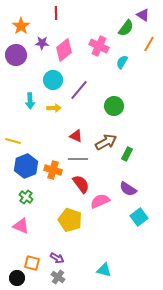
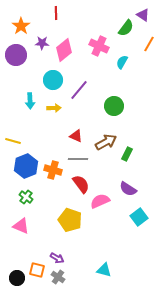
orange square: moved 5 px right, 7 px down
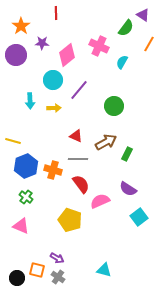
pink diamond: moved 3 px right, 5 px down
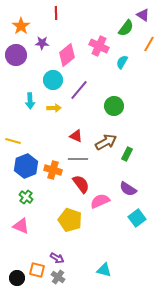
cyan square: moved 2 px left, 1 px down
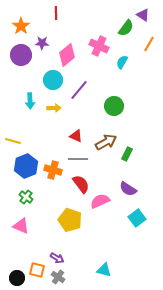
purple circle: moved 5 px right
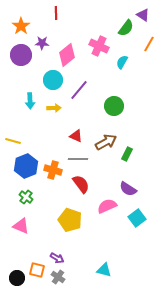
pink semicircle: moved 7 px right, 5 px down
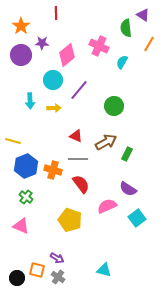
green semicircle: rotated 138 degrees clockwise
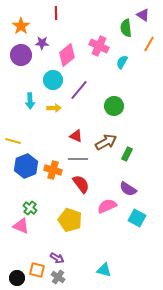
green cross: moved 4 px right, 11 px down
cyan square: rotated 24 degrees counterclockwise
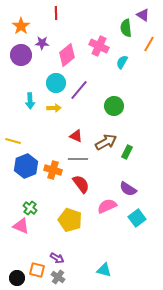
cyan circle: moved 3 px right, 3 px down
green rectangle: moved 2 px up
cyan square: rotated 24 degrees clockwise
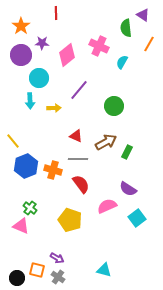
cyan circle: moved 17 px left, 5 px up
yellow line: rotated 35 degrees clockwise
